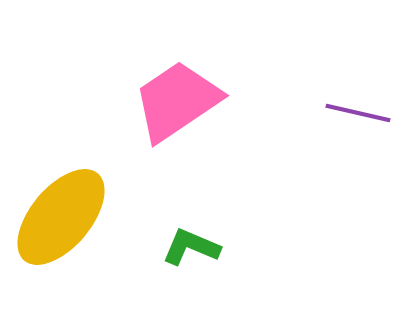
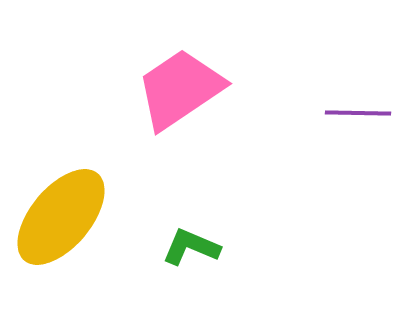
pink trapezoid: moved 3 px right, 12 px up
purple line: rotated 12 degrees counterclockwise
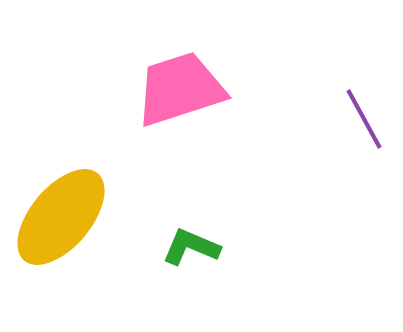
pink trapezoid: rotated 16 degrees clockwise
purple line: moved 6 px right, 6 px down; rotated 60 degrees clockwise
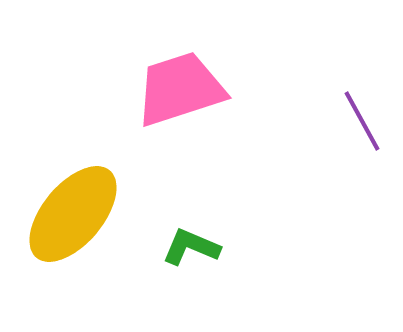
purple line: moved 2 px left, 2 px down
yellow ellipse: moved 12 px right, 3 px up
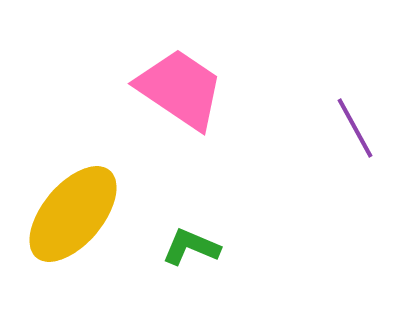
pink trapezoid: rotated 52 degrees clockwise
purple line: moved 7 px left, 7 px down
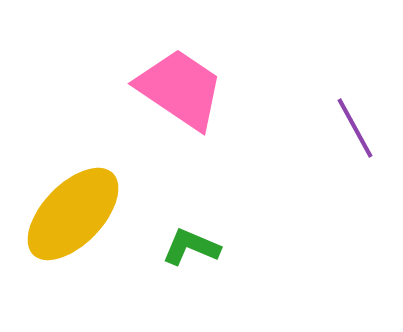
yellow ellipse: rotated 4 degrees clockwise
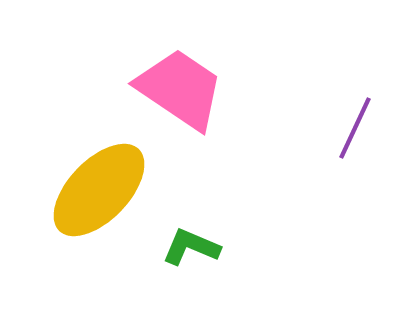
purple line: rotated 54 degrees clockwise
yellow ellipse: moved 26 px right, 24 px up
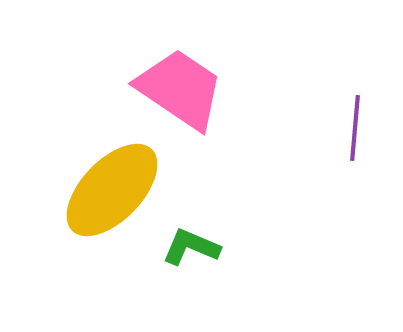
purple line: rotated 20 degrees counterclockwise
yellow ellipse: moved 13 px right
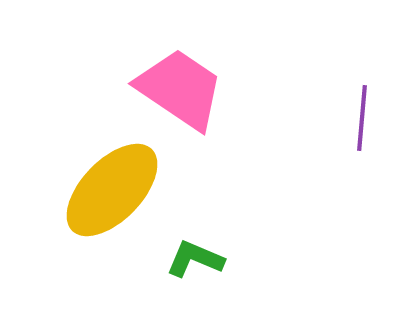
purple line: moved 7 px right, 10 px up
green L-shape: moved 4 px right, 12 px down
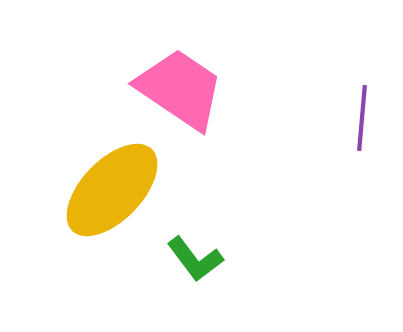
green L-shape: rotated 150 degrees counterclockwise
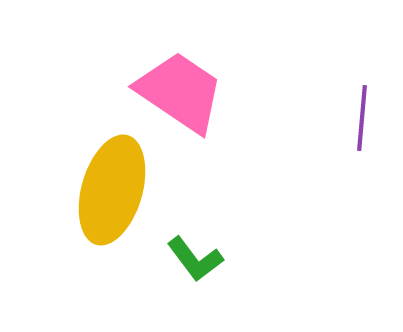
pink trapezoid: moved 3 px down
yellow ellipse: rotated 28 degrees counterclockwise
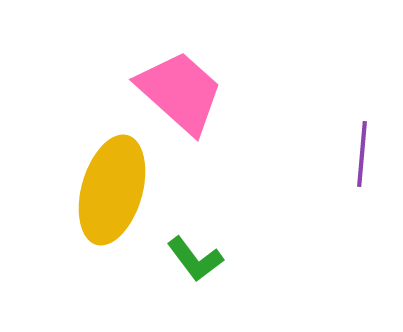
pink trapezoid: rotated 8 degrees clockwise
purple line: moved 36 px down
